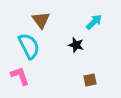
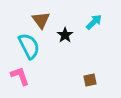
black star: moved 11 px left, 10 px up; rotated 21 degrees clockwise
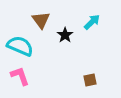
cyan arrow: moved 2 px left
cyan semicircle: moved 9 px left; rotated 40 degrees counterclockwise
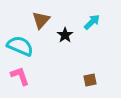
brown triangle: rotated 18 degrees clockwise
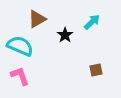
brown triangle: moved 4 px left, 1 px up; rotated 18 degrees clockwise
brown square: moved 6 px right, 10 px up
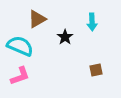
cyan arrow: rotated 132 degrees clockwise
black star: moved 2 px down
pink L-shape: rotated 90 degrees clockwise
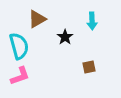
cyan arrow: moved 1 px up
cyan semicircle: moved 1 px left; rotated 52 degrees clockwise
brown square: moved 7 px left, 3 px up
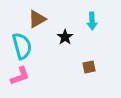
cyan semicircle: moved 3 px right
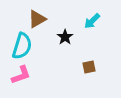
cyan arrow: rotated 48 degrees clockwise
cyan semicircle: rotated 32 degrees clockwise
pink L-shape: moved 1 px right, 1 px up
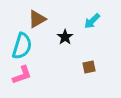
pink L-shape: moved 1 px right
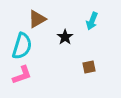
cyan arrow: rotated 24 degrees counterclockwise
